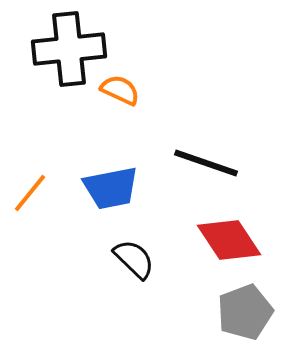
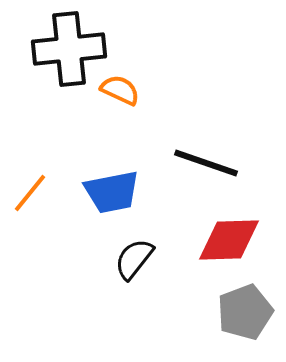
blue trapezoid: moved 1 px right, 4 px down
red diamond: rotated 58 degrees counterclockwise
black semicircle: rotated 96 degrees counterclockwise
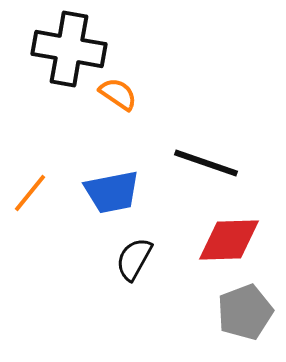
black cross: rotated 16 degrees clockwise
orange semicircle: moved 2 px left, 4 px down; rotated 9 degrees clockwise
black semicircle: rotated 9 degrees counterclockwise
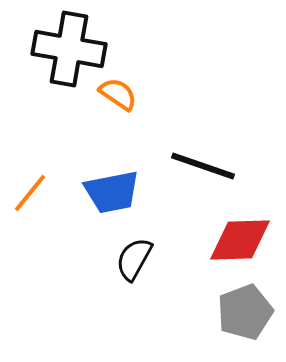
black line: moved 3 px left, 3 px down
red diamond: moved 11 px right
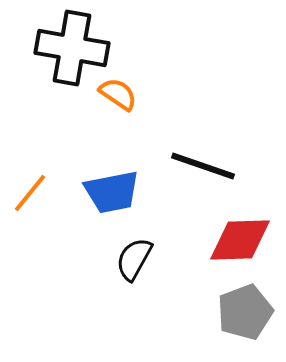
black cross: moved 3 px right, 1 px up
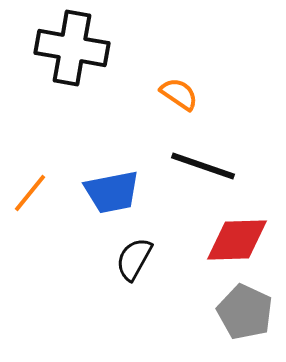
orange semicircle: moved 61 px right
red diamond: moved 3 px left
gray pentagon: rotated 26 degrees counterclockwise
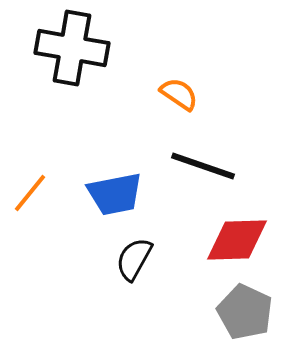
blue trapezoid: moved 3 px right, 2 px down
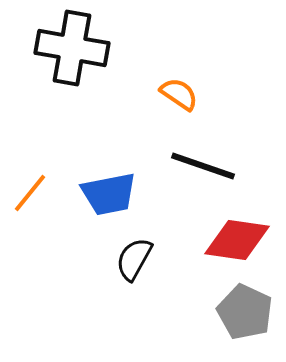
blue trapezoid: moved 6 px left
red diamond: rotated 10 degrees clockwise
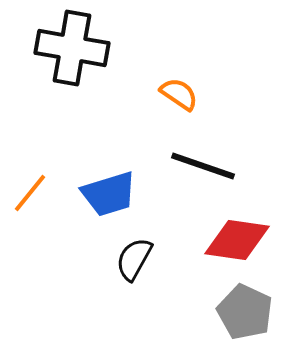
blue trapezoid: rotated 6 degrees counterclockwise
